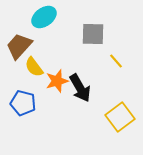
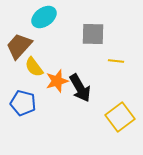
yellow line: rotated 42 degrees counterclockwise
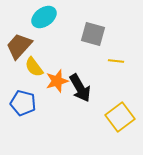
gray square: rotated 15 degrees clockwise
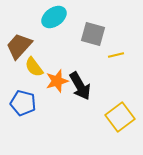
cyan ellipse: moved 10 px right
yellow line: moved 6 px up; rotated 21 degrees counterclockwise
black arrow: moved 2 px up
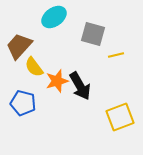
yellow square: rotated 16 degrees clockwise
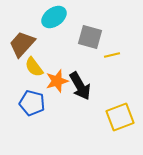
gray square: moved 3 px left, 3 px down
brown trapezoid: moved 3 px right, 2 px up
yellow line: moved 4 px left
blue pentagon: moved 9 px right
